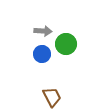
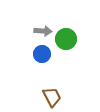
green circle: moved 5 px up
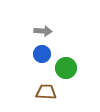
green circle: moved 29 px down
brown trapezoid: moved 6 px left, 5 px up; rotated 60 degrees counterclockwise
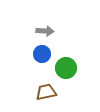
gray arrow: moved 2 px right
brown trapezoid: rotated 15 degrees counterclockwise
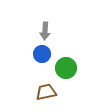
gray arrow: rotated 90 degrees clockwise
